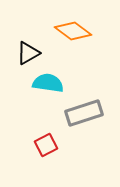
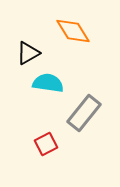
orange diamond: rotated 21 degrees clockwise
gray rectangle: rotated 33 degrees counterclockwise
red square: moved 1 px up
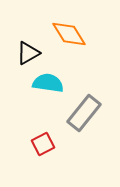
orange diamond: moved 4 px left, 3 px down
red square: moved 3 px left
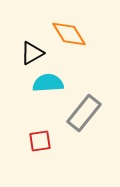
black triangle: moved 4 px right
cyan semicircle: rotated 12 degrees counterclockwise
red square: moved 3 px left, 3 px up; rotated 20 degrees clockwise
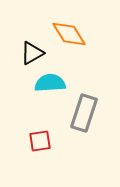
cyan semicircle: moved 2 px right
gray rectangle: rotated 21 degrees counterclockwise
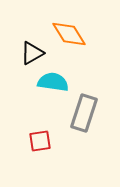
cyan semicircle: moved 3 px right, 1 px up; rotated 12 degrees clockwise
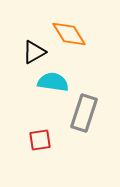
black triangle: moved 2 px right, 1 px up
red square: moved 1 px up
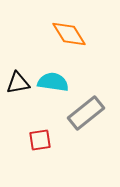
black triangle: moved 16 px left, 31 px down; rotated 20 degrees clockwise
gray rectangle: moved 2 px right; rotated 33 degrees clockwise
